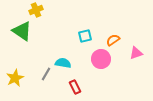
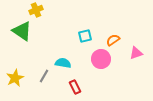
gray line: moved 2 px left, 2 px down
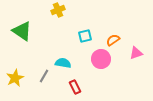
yellow cross: moved 22 px right
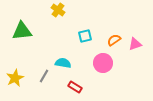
yellow cross: rotated 32 degrees counterclockwise
green triangle: rotated 40 degrees counterclockwise
orange semicircle: moved 1 px right
pink triangle: moved 1 px left, 9 px up
pink circle: moved 2 px right, 4 px down
red rectangle: rotated 32 degrees counterclockwise
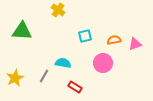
green triangle: rotated 10 degrees clockwise
orange semicircle: rotated 24 degrees clockwise
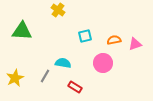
gray line: moved 1 px right
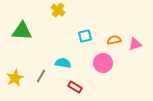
gray line: moved 4 px left
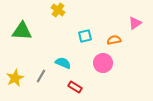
pink triangle: moved 21 px up; rotated 16 degrees counterclockwise
cyan semicircle: rotated 14 degrees clockwise
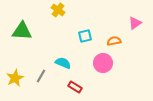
orange semicircle: moved 1 px down
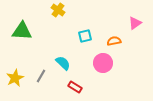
cyan semicircle: rotated 21 degrees clockwise
